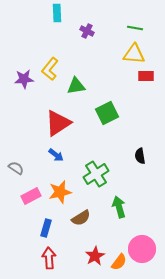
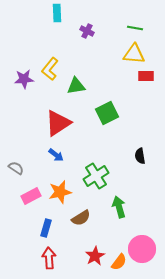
green cross: moved 2 px down
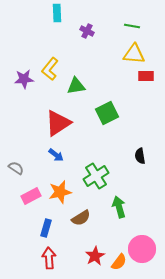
green line: moved 3 px left, 2 px up
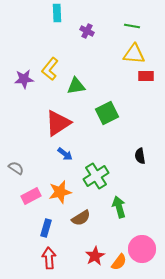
blue arrow: moved 9 px right, 1 px up
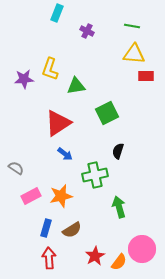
cyan rectangle: rotated 24 degrees clockwise
yellow L-shape: rotated 20 degrees counterclockwise
black semicircle: moved 22 px left, 5 px up; rotated 28 degrees clockwise
green cross: moved 1 px left, 1 px up; rotated 20 degrees clockwise
orange star: moved 1 px right, 4 px down
brown semicircle: moved 9 px left, 12 px down
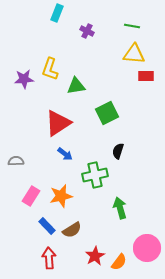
gray semicircle: moved 7 px up; rotated 35 degrees counterclockwise
pink rectangle: rotated 30 degrees counterclockwise
green arrow: moved 1 px right, 1 px down
blue rectangle: moved 1 px right, 2 px up; rotated 60 degrees counterclockwise
pink circle: moved 5 px right, 1 px up
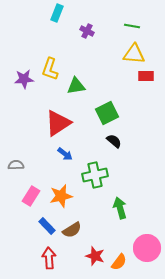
black semicircle: moved 4 px left, 10 px up; rotated 112 degrees clockwise
gray semicircle: moved 4 px down
red star: rotated 24 degrees counterclockwise
